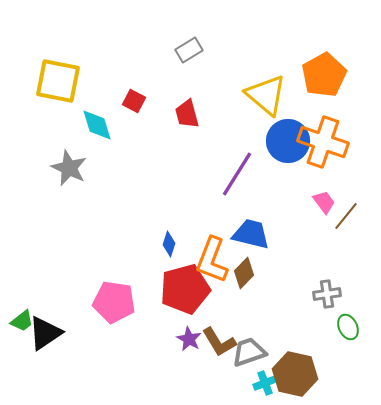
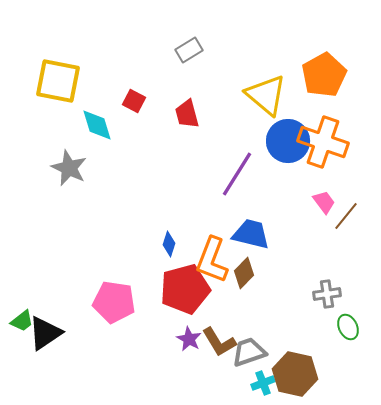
cyan cross: moved 2 px left
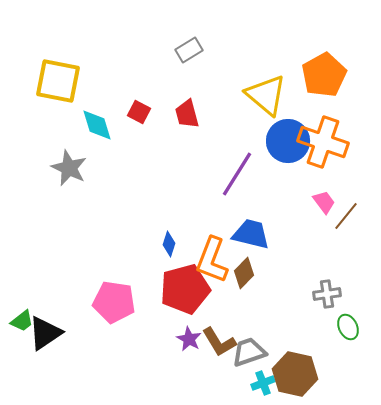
red square: moved 5 px right, 11 px down
